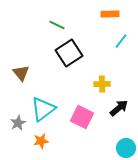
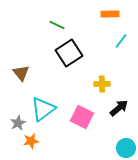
orange star: moved 10 px left
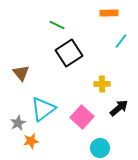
orange rectangle: moved 1 px left, 1 px up
pink square: rotated 15 degrees clockwise
cyan circle: moved 26 px left
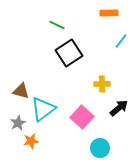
brown triangle: moved 18 px down; rotated 36 degrees counterclockwise
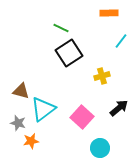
green line: moved 4 px right, 3 px down
yellow cross: moved 8 px up; rotated 14 degrees counterclockwise
gray star: rotated 28 degrees counterclockwise
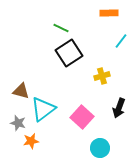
black arrow: rotated 150 degrees clockwise
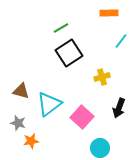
green line: rotated 56 degrees counterclockwise
yellow cross: moved 1 px down
cyan triangle: moved 6 px right, 5 px up
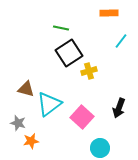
green line: rotated 42 degrees clockwise
yellow cross: moved 13 px left, 6 px up
brown triangle: moved 5 px right, 2 px up
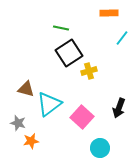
cyan line: moved 1 px right, 3 px up
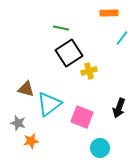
pink square: rotated 20 degrees counterclockwise
